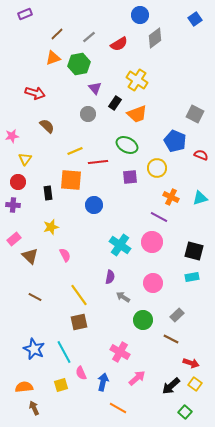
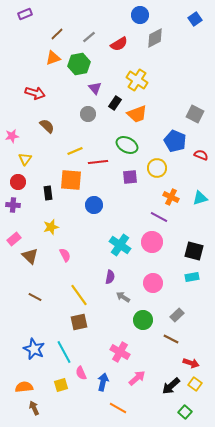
gray diamond at (155, 38): rotated 10 degrees clockwise
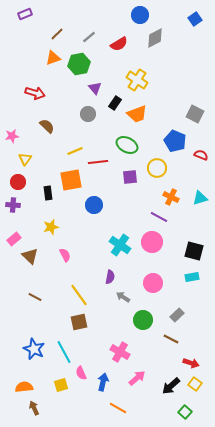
orange square at (71, 180): rotated 15 degrees counterclockwise
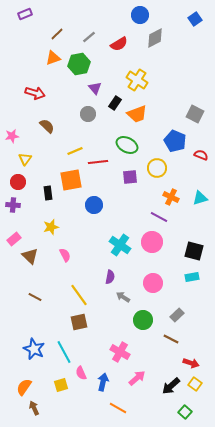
orange semicircle at (24, 387): rotated 48 degrees counterclockwise
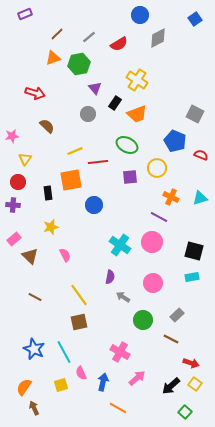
gray diamond at (155, 38): moved 3 px right
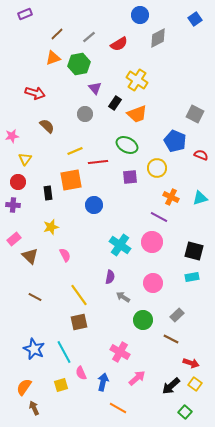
gray circle at (88, 114): moved 3 px left
